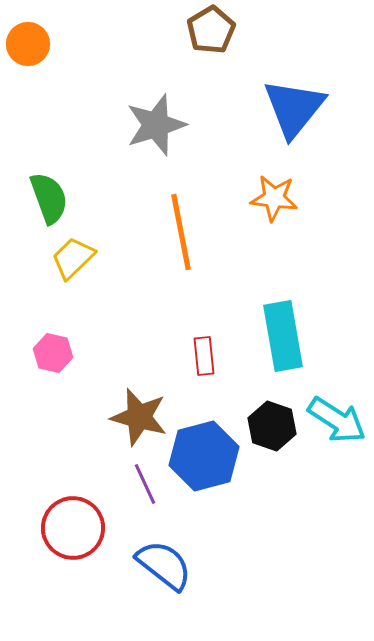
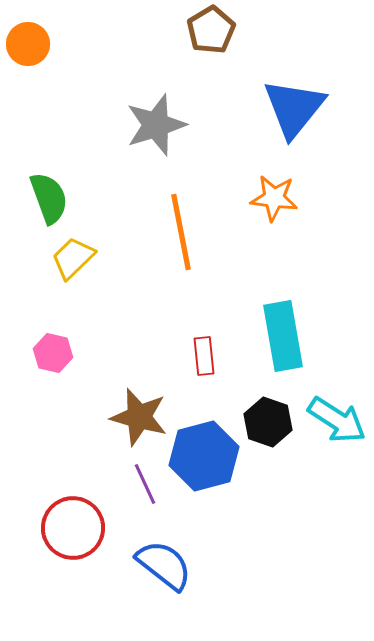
black hexagon: moved 4 px left, 4 px up
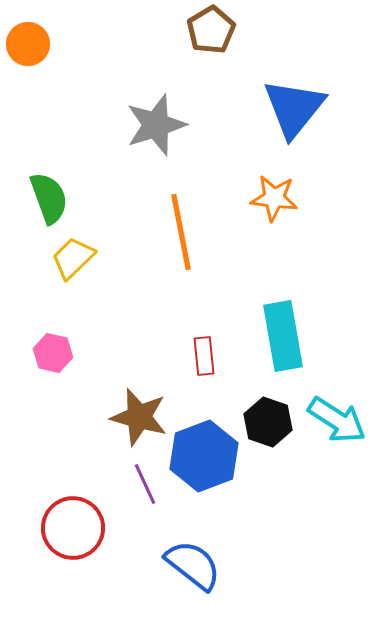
blue hexagon: rotated 6 degrees counterclockwise
blue semicircle: moved 29 px right
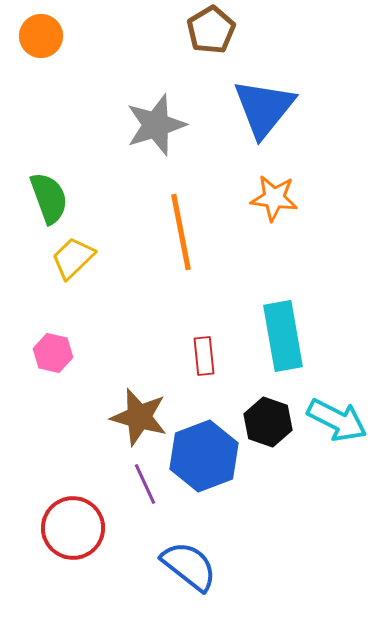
orange circle: moved 13 px right, 8 px up
blue triangle: moved 30 px left
cyan arrow: rotated 6 degrees counterclockwise
blue semicircle: moved 4 px left, 1 px down
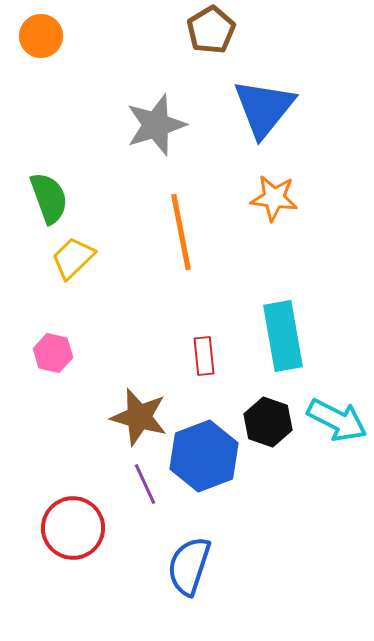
blue semicircle: rotated 110 degrees counterclockwise
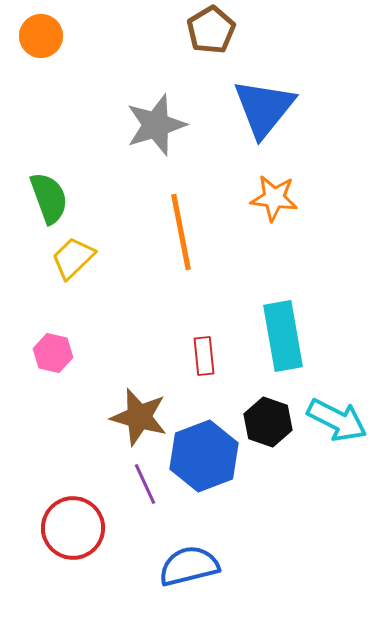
blue semicircle: rotated 58 degrees clockwise
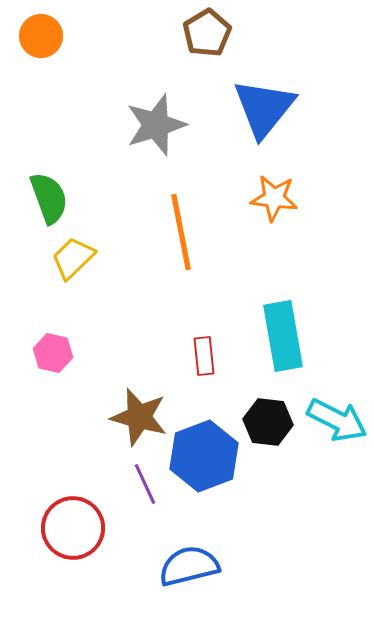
brown pentagon: moved 4 px left, 3 px down
black hexagon: rotated 12 degrees counterclockwise
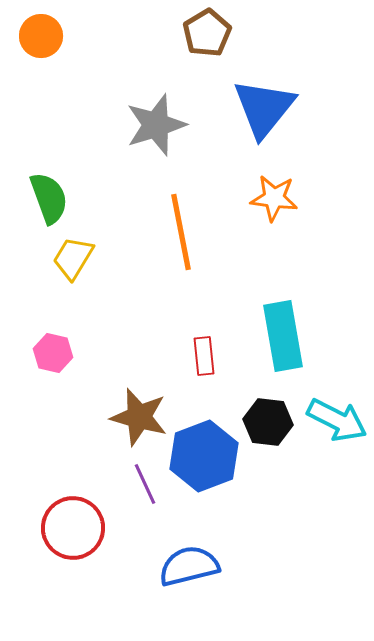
yellow trapezoid: rotated 15 degrees counterclockwise
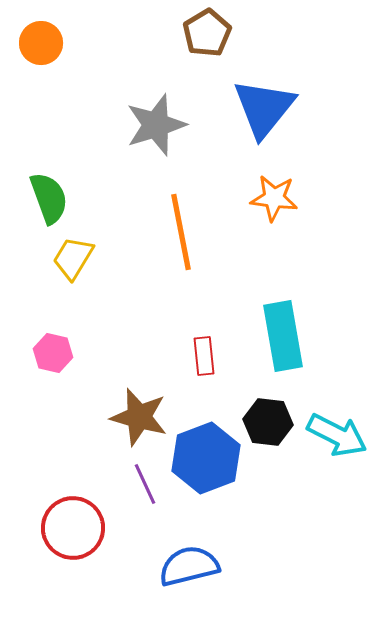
orange circle: moved 7 px down
cyan arrow: moved 15 px down
blue hexagon: moved 2 px right, 2 px down
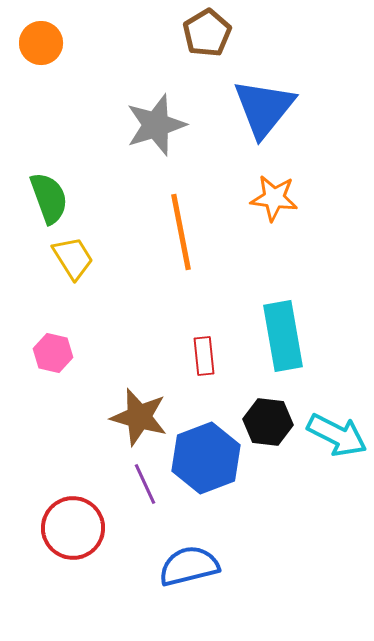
yellow trapezoid: rotated 117 degrees clockwise
